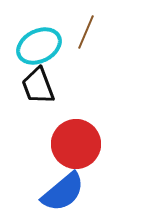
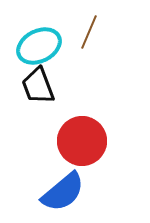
brown line: moved 3 px right
red circle: moved 6 px right, 3 px up
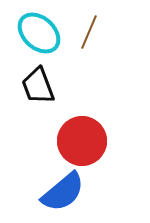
cyan ellipse: moved 13 px up; rotated 69 degrees clockwise
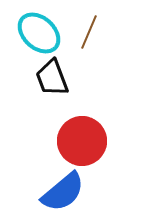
black trapezoid: moved 14 px right, 8 px up
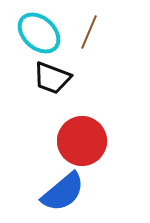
black trapezoid: rotated 48 degrees counterclockwise
